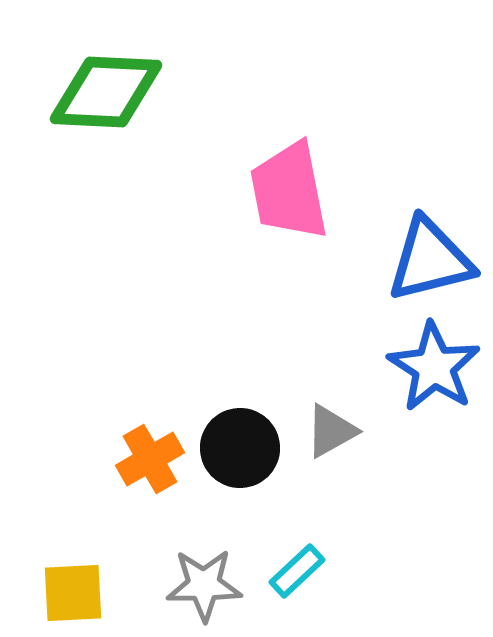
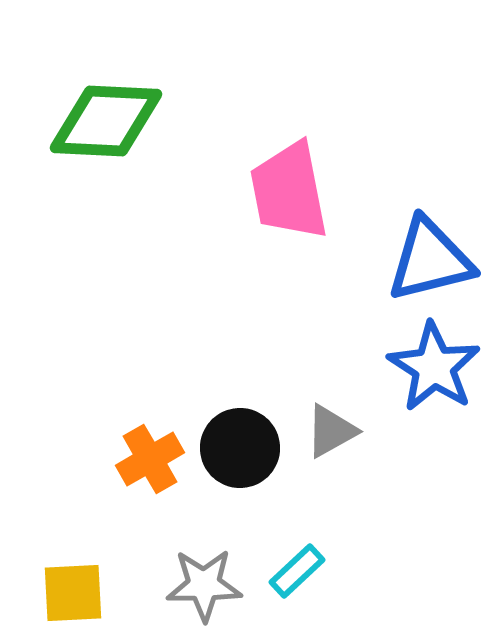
green diamond: moved 29 px down
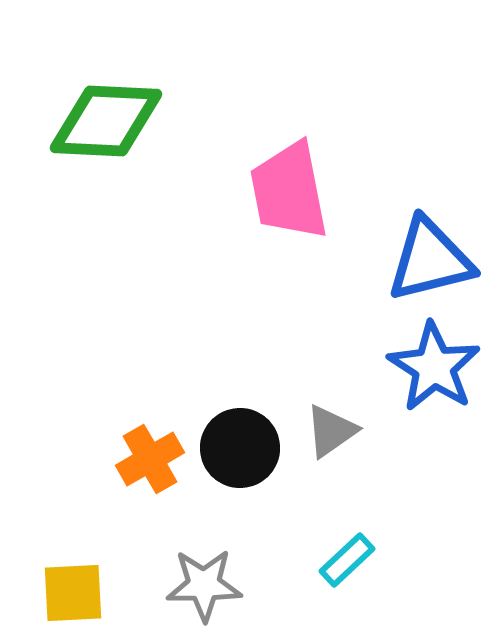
gray triangle: rotated 6 degrees counterclockwise
cyan rectangle: moved 50 px right, 11 px up
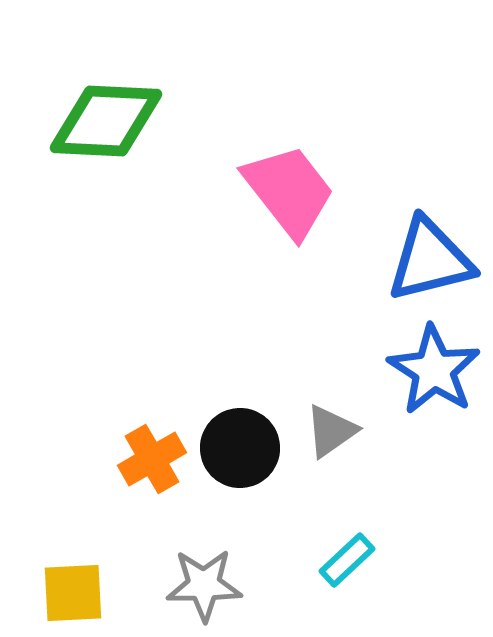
pink trapezoid: rotated 153 degrees clockwise
blue star: moved 3 px down
orange cross: moved 2 px right
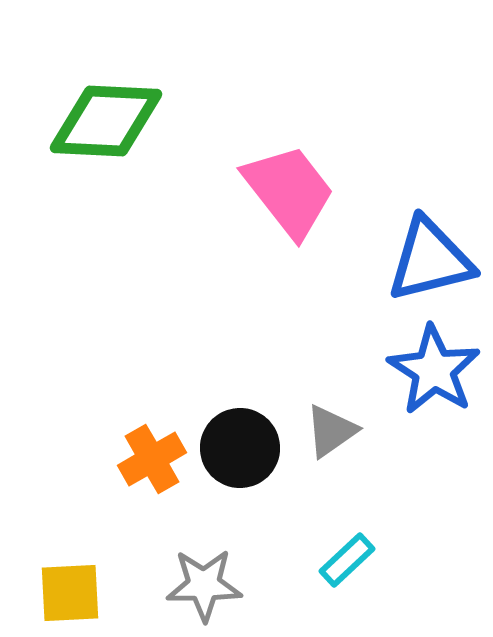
yellow square: moved 3 px left
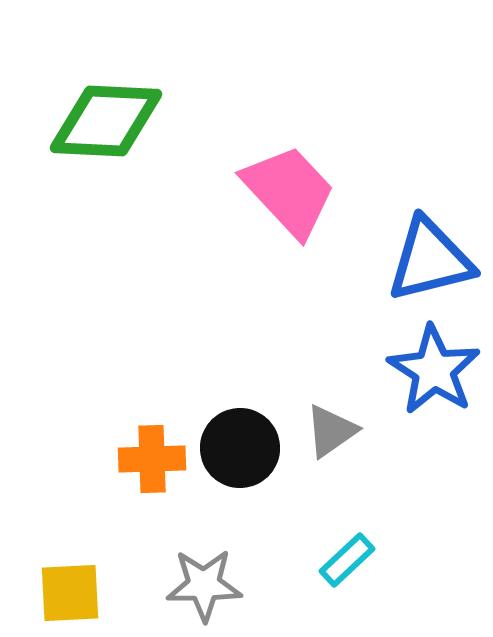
pink trapezoid: rotated 5 degrees counterclockwise
orange cross: rotated 28 degrees clockwise
